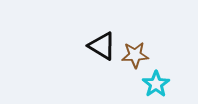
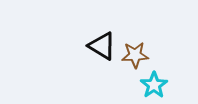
cyan star: moved 2 px left, 1 px down
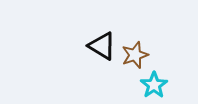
brown star: rotated 16 degrees counterclockwise
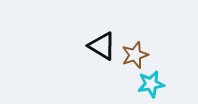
cyan star: moved 3 px left, 1 px up; rotated 24 degrees clockwise
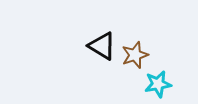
cyan star: moved 7 px right
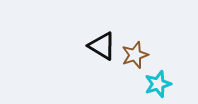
cyan star: rotated 8 degrees counterclockwise
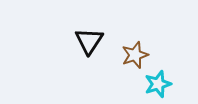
black triangle: moved 13 px left, 5 px up; rotated 32 degrees clockwise
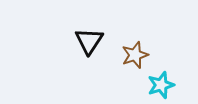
cyan star: moved 3 px right, 1 px down
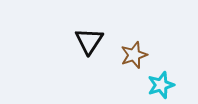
brown star: moved 1 px left
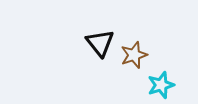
black triangle: moved 11 px right, 2 px down; rotated 12 degrees counterclockwise
